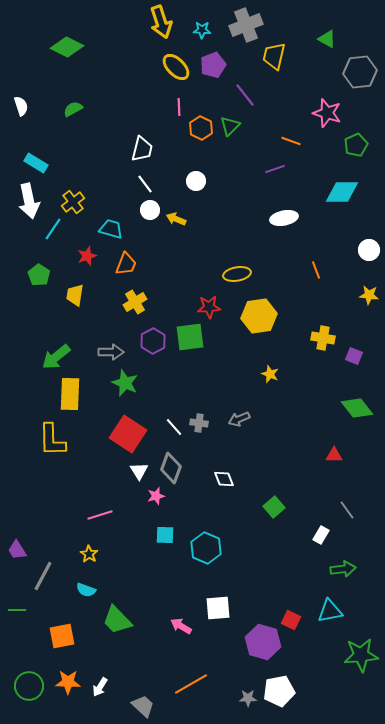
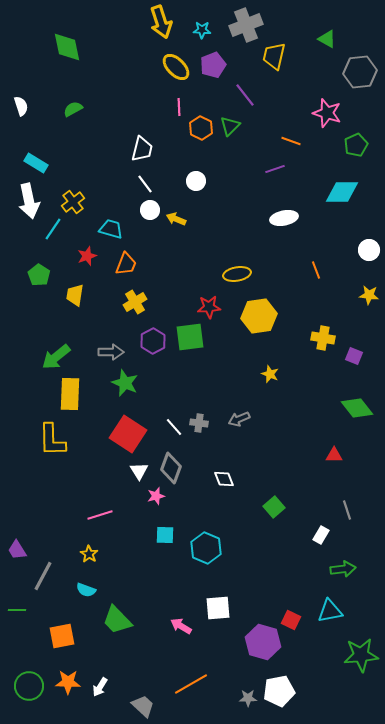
green diamond at (67, 47): rotated 52 degrees clockwise
gray line at (347, 510): rotated 18 degrees clockwise
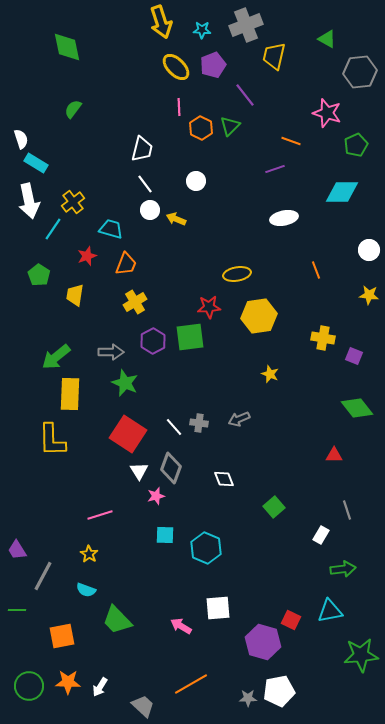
white semicircle at (21, 106): moved 33 px down
green semicircle at (73, 109): rotated 24 degrees counterclockwise
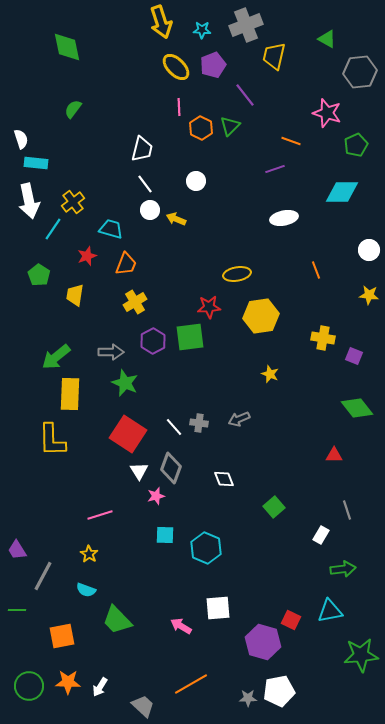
cyan rectangle at (36, 163): rotated 25 degrees counterclockwise
yellow hexagon at (259, 316): moved 2 px right
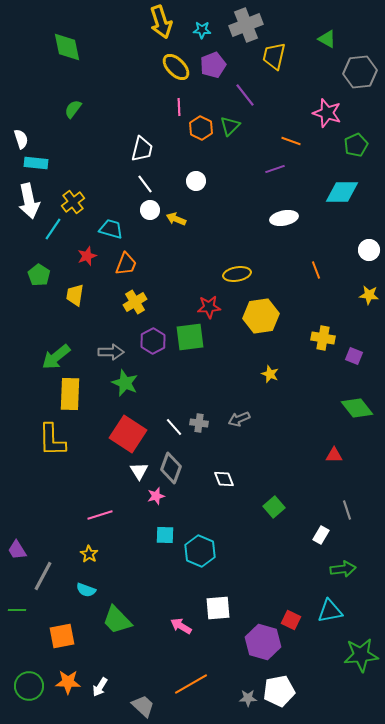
cyan hexagon at (206, 548): moved 6 px left, 3 px down
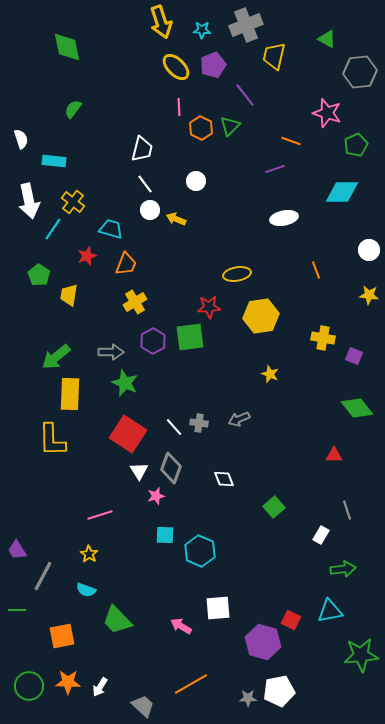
cyan rectangle at (36, 163): moved 18 px right, 2 px up
yellow cross at (73, 202): rotated 15 degrees counterclockwise
yellow trapezoid at (75, 295): moved 6 px left
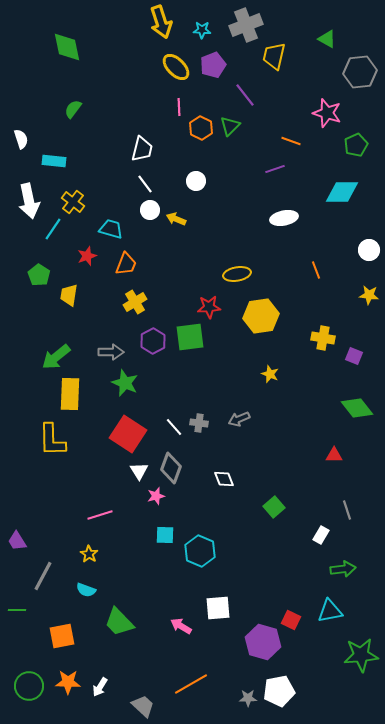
purple trapezoid at (17, 550): moved 9 px up
green trapezoid at (117, 620): moved 2 px right, 2 px down
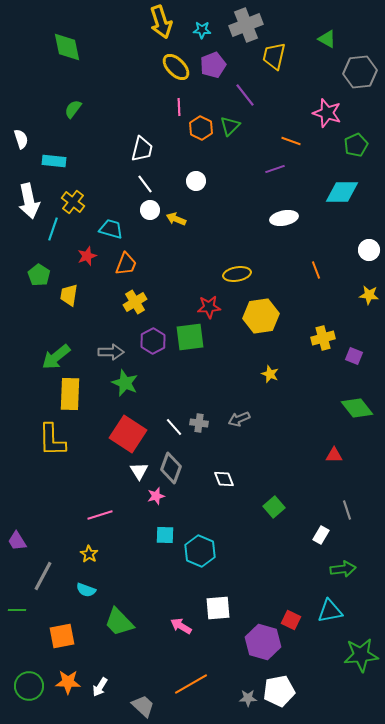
cyan line at (53, 229): rotated 15 degrees counterclockwise
yellow cross at (323, 338): rotated 25 degrees counterclockwise
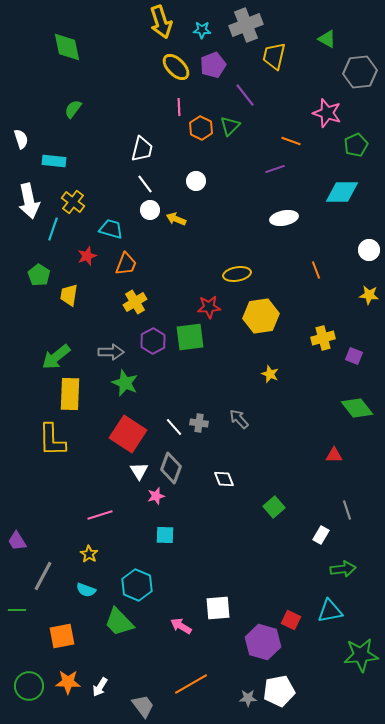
gray arrow at (239, 419): rotated 70 degrees clockwise
cyan hexagon at (200, 551): moved 63 px left, 34 px down
gray trapezoid at (143, 706): rotated 10 degrees clockwise
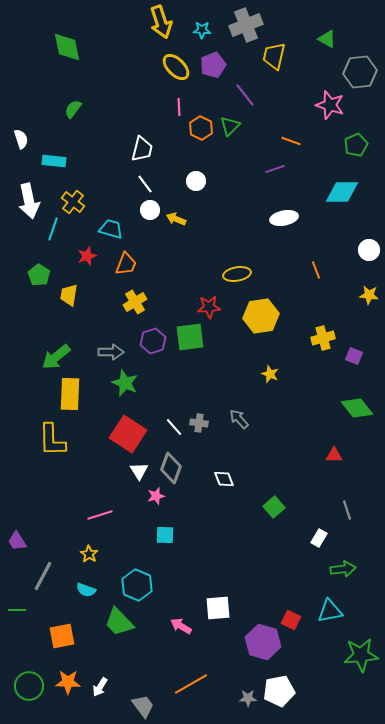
pink star at (327, 113): moved 3 px right, 8 px up
purple hexagon at (153, 341): rotated 10 degrees clockwise
white rectangle at (321, 535): moved 2 px left, 3 px down
